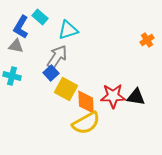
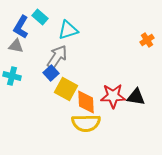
yellow semicircle: rotated 28 degrees clockwise
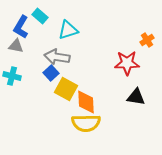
cyan rectangle: moved 1 px up
gray arrow: rotated 115 degrees counterclockwise
red star: moved 14 px right, 33 px up
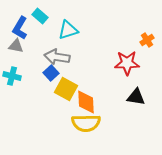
blue L-shape: moved 1 px left, 1 px down
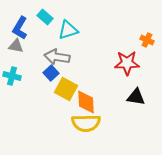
cyan rectangle: moved 5 px right, 1 px down
orange cross: rotated 32 degrees counterclockwise
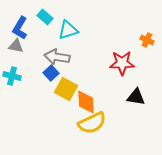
red star: moved 5 px left
yellow semicircle: moved 6 px right; rotated 24 degrees counterclockwise
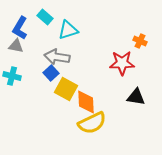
orange cross: moved 7 px left, 1 px down
